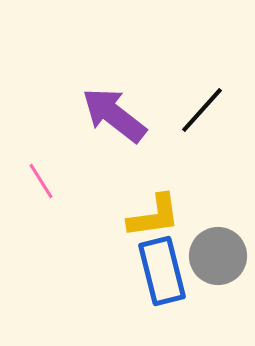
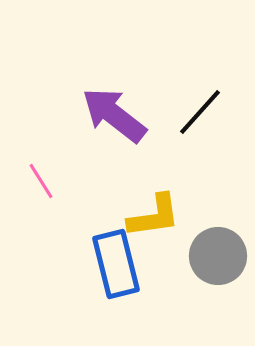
black line: moved 2 px left, 2 px down
blue rectangle: moved 46 px left, 7 px up
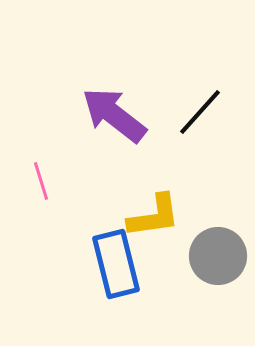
pink line: rotated 15 degrees clockwise
